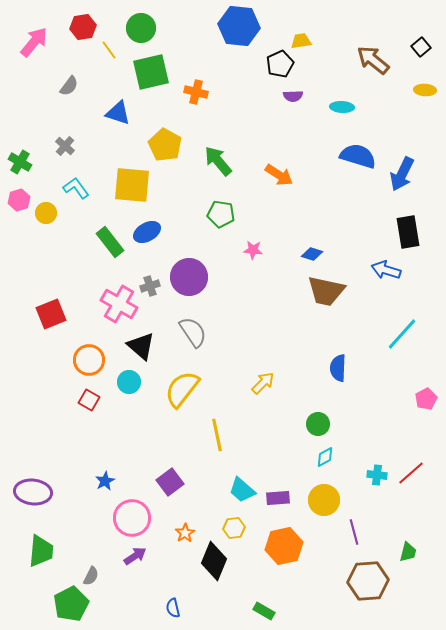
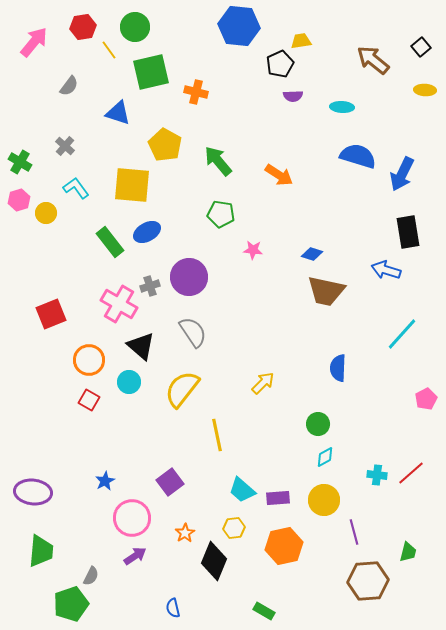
green circle at (141, 28): moved 6 px left, 1 px up
green pentagon at (71, 604): rotated 8 degrees clockwise
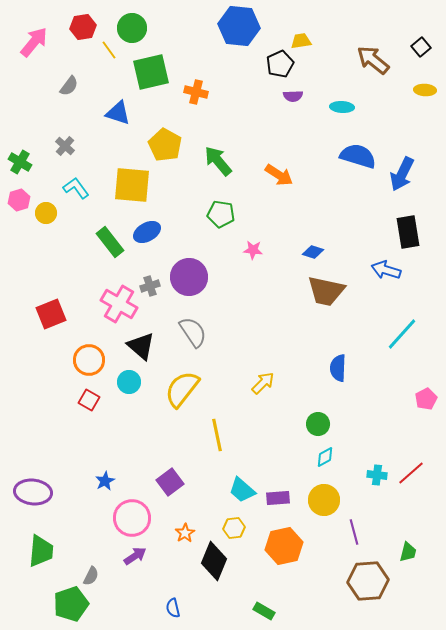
green circle at (135, 27): moved 3 px left, 1 px down
blue diamond at (312, 254): moved 1 px right, 2 px up
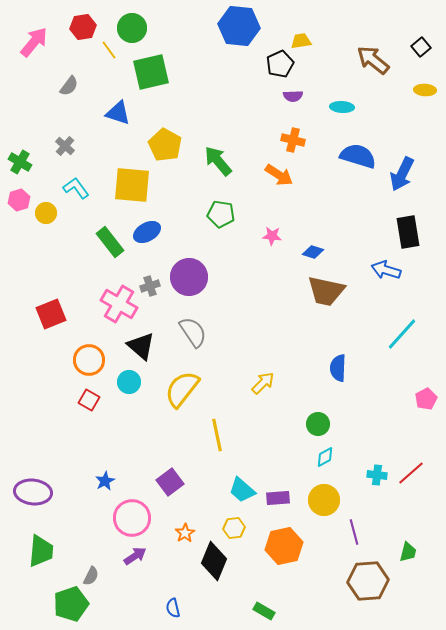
orange cross at (196, 92): moved 97 px right, 48 px down
pink star at (253, 250): moved 19 px right, 14 px up
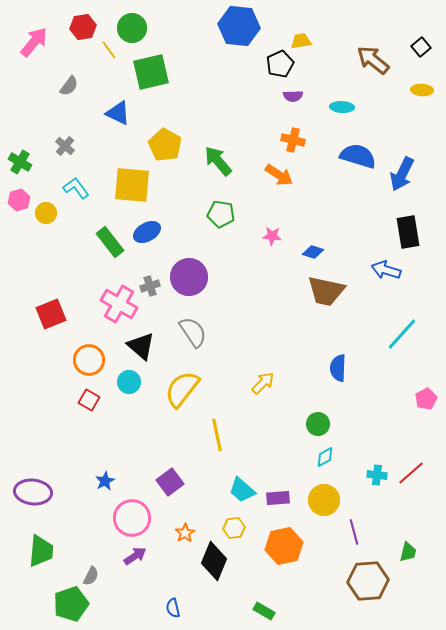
yellow ellipse at (425, 90): moved 3 px left
blue triangle at (118, 113): rotated 8 degrees clockwise
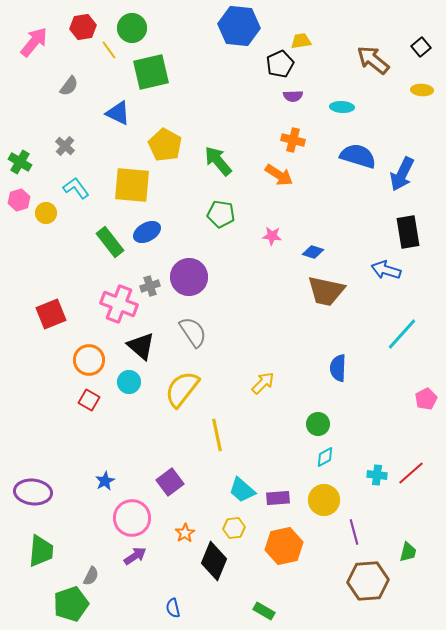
pink cross at (119, 304): rotated 9 degrees counterclockwise
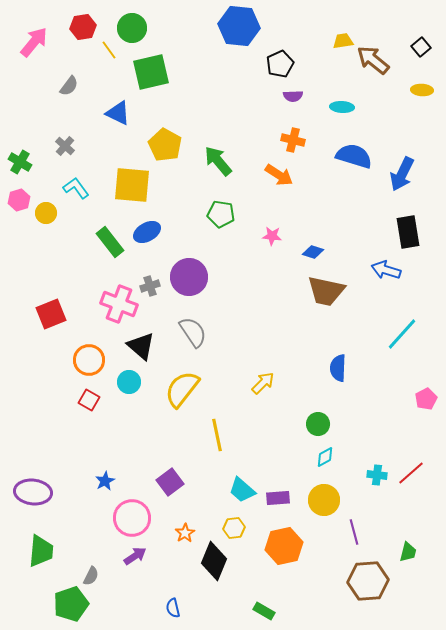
yellow trapezoid at (301, 41): moved 42 px right
blue semicircle at (358, 156): moved 4 px left
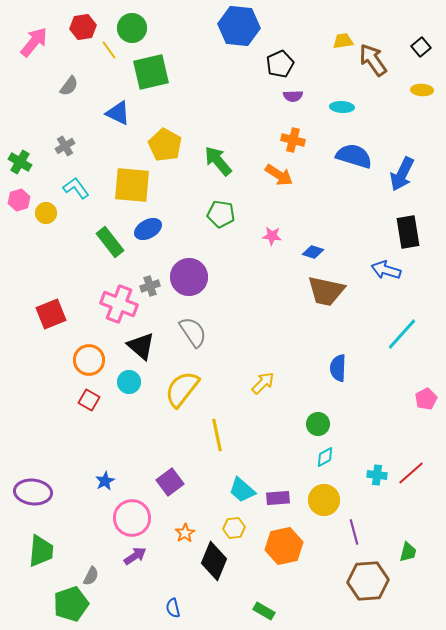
brown arrow at (373, 60): rotated 16 degrees clockwise
gray cross at (65, 146): rotated 18 degrees clockwise
blue ellipse at (147, 232): moved 1 px right, 3 px up
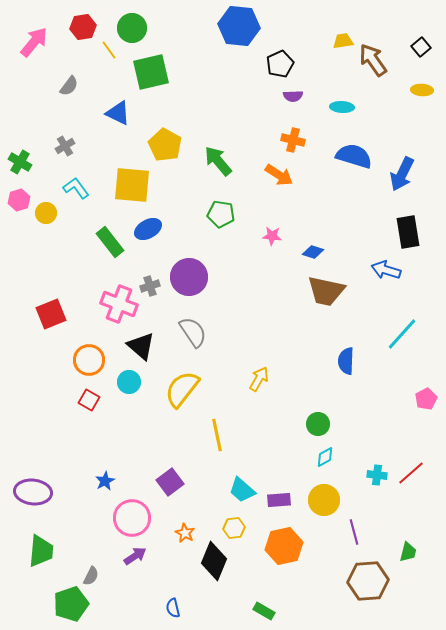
blue semicircle at (338, 368): moved 8 px right, 7 px up
yellow arrow at (263, 383): moved 4 px left, 4 px up; rotated 15 degrees counterclockwise
purple rectangle at (278, 498): moved 1 px right, 2 px down
orange star at (185, 533): rotated 12 degrees counterclockwise
